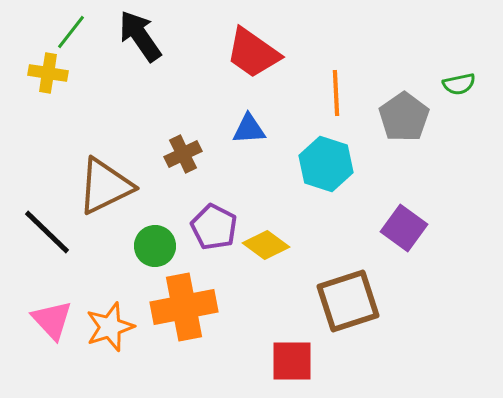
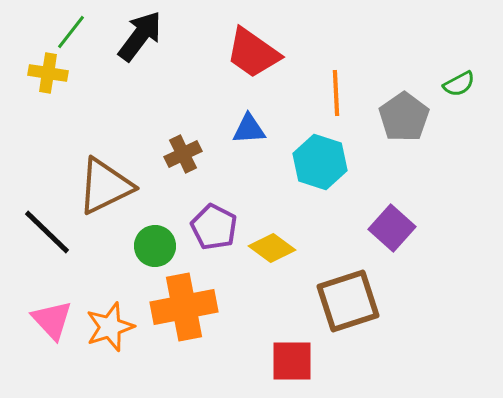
black arrow: rotated 72 degrees clockwise
green semicircle: rotated 16 degrees counterclockwise
cyan hexagon: moved 6 px left, 2 px up
purple square: moved 12 px left; rotated 6 degrees clockwise
yellow diamond: moved 6 px right, 3 px down
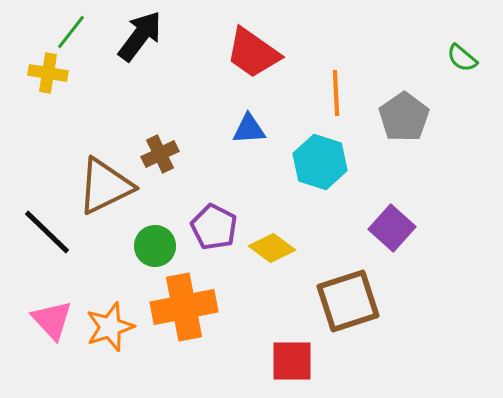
green semicircle: moved 3 px right, 26 px up; rotated 68 degrees clockwise
brown cross: moved 23 px left
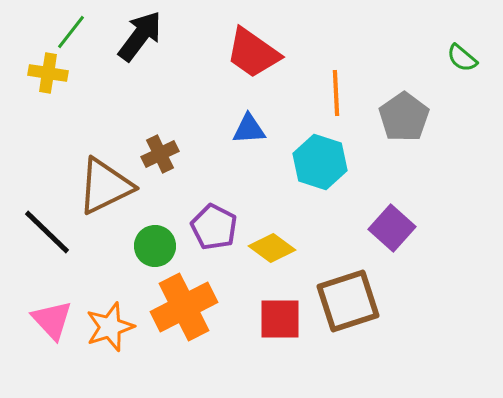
orange cross: rotated 16 degrees counterclockwise
red square: moved 12 px left, 42 px up
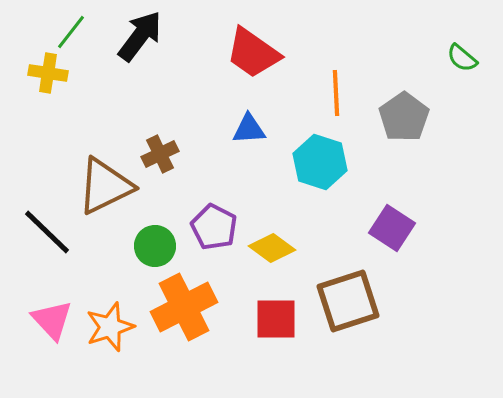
purple square: rotated 9 degrees counterclockwise
red square: moved 4 px left
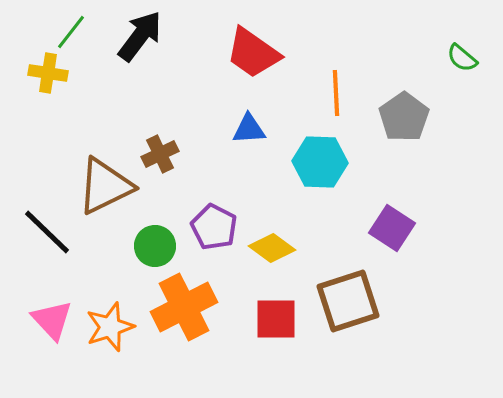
cyan hexagon: rotated 16 degrees counterclockwise
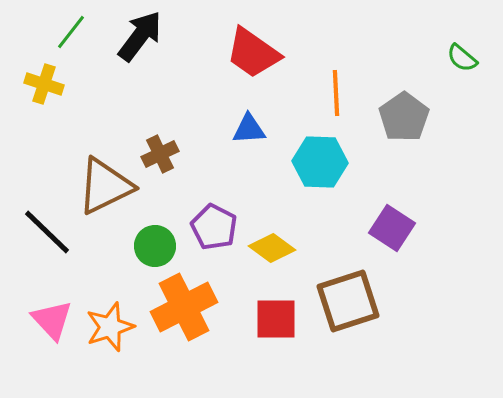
yellow cross: moved 4 px left, 11 px down; rotated 9 degrees clockwise
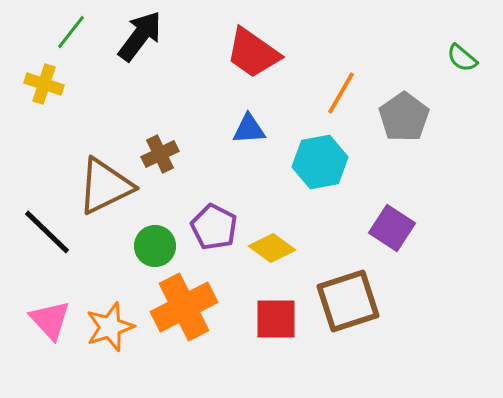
orange line: moved 5 px right; rotated 33 degrees clockwise
cyan hexagon: rotated 12 degrees counterclockwise
pink triangle: moved 2 px left
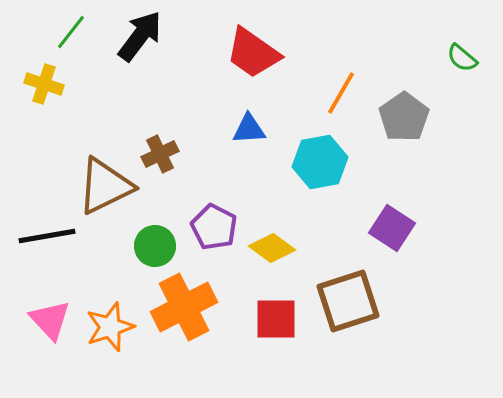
black line: moved 4 px down; rotated 54 degrees counterclockwise
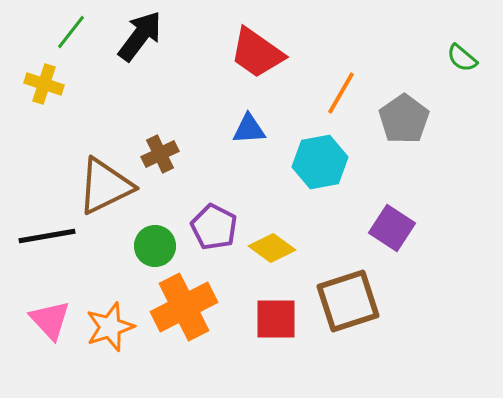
red trapezoid: moved 4 px right
gray pentagon: moved 2 px down
